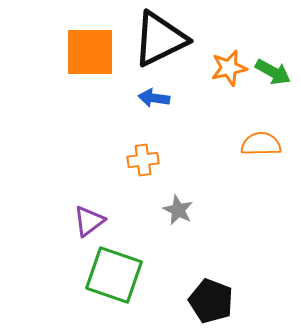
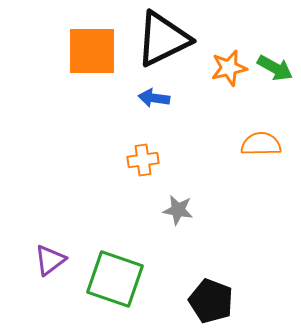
black triangle: moved 3 px right
orange square: moved 2 px right, 1 px up
green arrow: moved 2 px right, 4 px up
gray star: rotated 16 degrees counterclockwise
purple triangle: moved 39 px left, 39 px down
green square: moved 1 px right, 4 px down
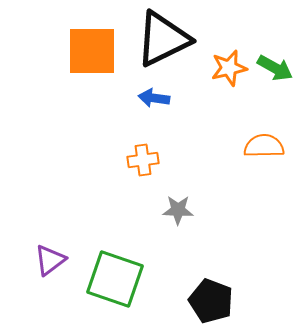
orange semicircle: moved 3 px right, 2 px down
gray star: rotated 8 degrees counterclockwise
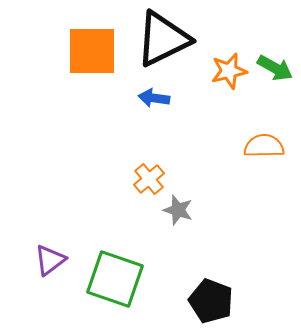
orange star: moved 3 px down
orange cross: moved 6 px right, 19 px down; rotated 32 degrees counterclockwise
gray star: rotated 16 degrees clockwise
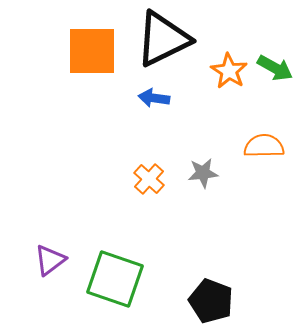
orange star: rotated 27 degrees counterclockwise
orange cross: rotated 8 degrees counterclockwise
gray star: moved 25 px right, 37 px up; rotated 24 degrees counterclockwise
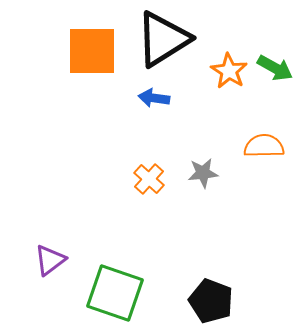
black triangle: rotated 6 degrees counterclockwise
green square: moved 14 px down
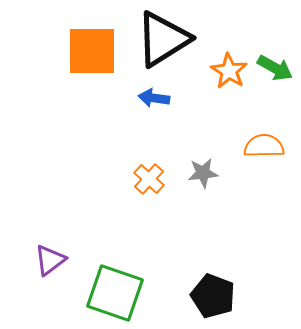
black pentagon: moved 2 px right, 5 px up
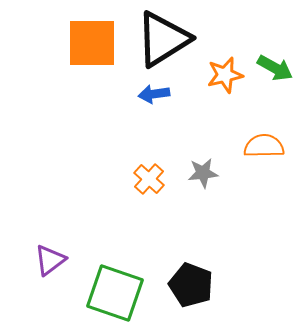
orange square: moved 8 px up
orange star: moved 4 px left, 4 px down; rotated 27 degrees clockwise
blue arrow: moved 4 px up; rotated 16 degrees counterclockwise
black pentagon: moved 22 px left, 11 px up
